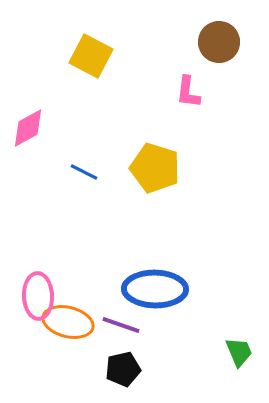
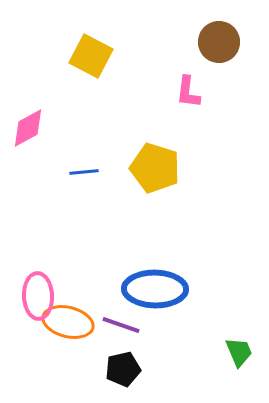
blue line: rotated 32 degrees counterclockwise
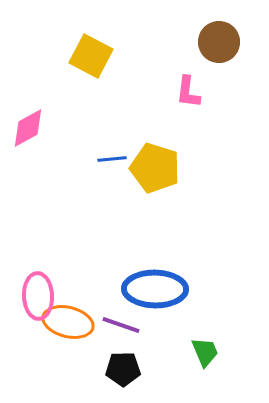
blue line: moved 28 px right, 13 px up
green trapezoid: moved 34 px left
black pentagon: rotated 12 degrees clockwise
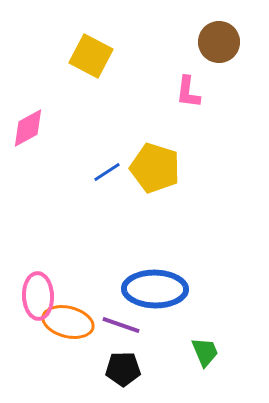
blue line: moved 5 px left, 13 px down; rotated 28 degrees counterclockwise
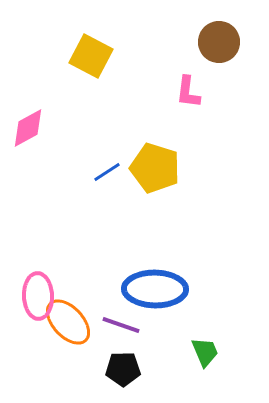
orange ellipse: rotated 33 degrees clockwise
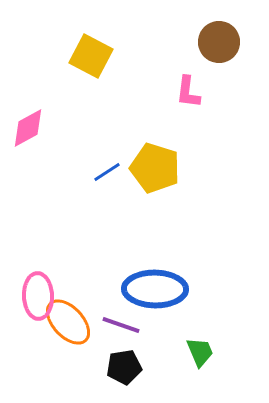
green trapezoid: moved 5 px left
black pentagon: moved 1 px right, 2 px up; rotated 8 degrees counterclockwise
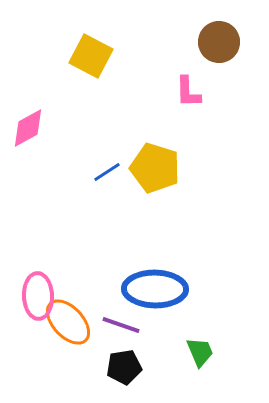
pink L-shape: rotated 8 degrees counterclockwise
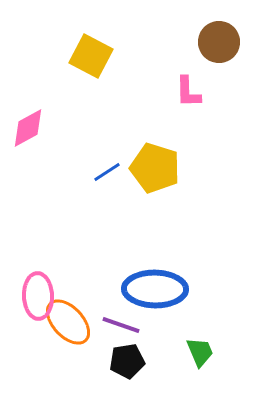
black pentagon: moved 3 px right, 6 px up
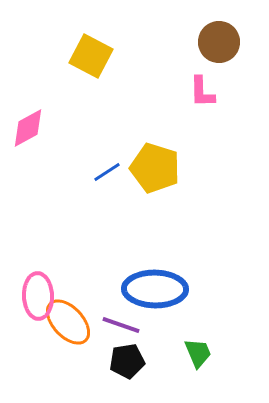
pink L-shape: moved 14 px right
green trapezoid: moved 2 px left, 1 px down
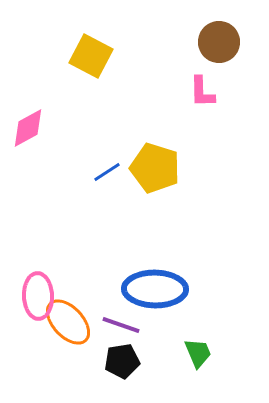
black pentagon: moved 5 px left
